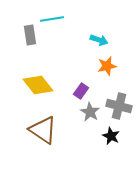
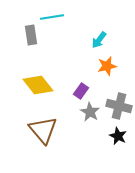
cyan line: moved 2 px up
gray rectangle: moved 1 px right
cyan arrow: rotated 108 degrees clockwise
brown triangle: rotated 16 degrees clockwise
black star: moved 7 px right
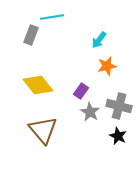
gray rectangle: rotated 30 degrees clockwise
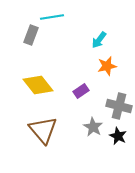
purple rectangle: rotated 21 degrees clockwise
gray star: moved 3 px right, 15 px down
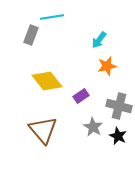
yellow diamond: moved 9 px right, 4 px up
purple rectangle: moved 5 px down
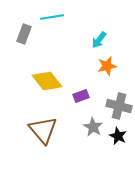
gray rectangle: moved 7 px left, 1 px up
purple rectangle: rotated 14 degrees clockwise
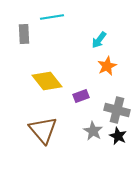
gray rectangle: rotated 24 degrees counterclockwise
orange star: rotated 12 degrees counterclockwise
gray cross: moved 2 px left, 4 px down
gray star: moved 4 px down
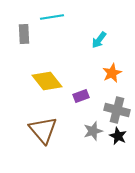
orange star: moved 5 px right, 7 px down
gray star: rotated 24 degrees clockwise
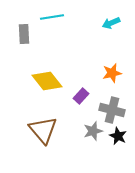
cyan arrow: moved 12 px right, 17 px up; rotated 30 degrees clockwise
orange star: rotated 12 degrees clockwise
purple rectangle: rotated 28 degrees counterclockwise
gray cross: moved 5 px left
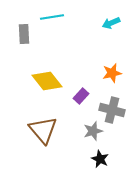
black star: moved 18 px left, 23 px down
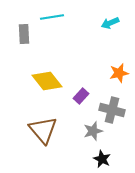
cyan arrow: moved 1 px left
orange star: moved 7 px right
black star: moved 2 px right
